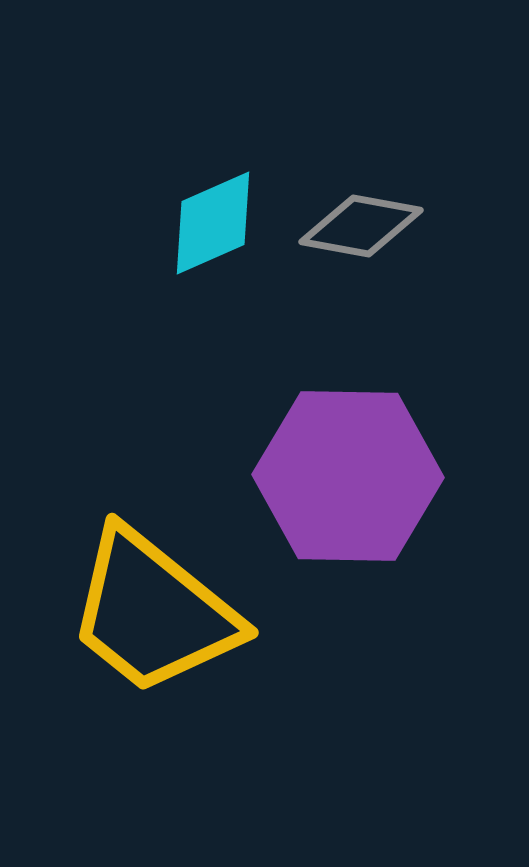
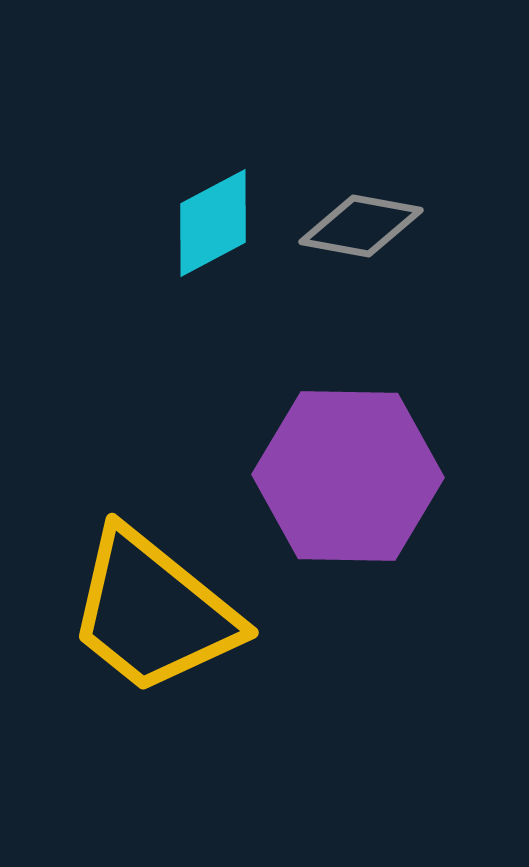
cyan diamond: rotated 4 degrees counterclockwise
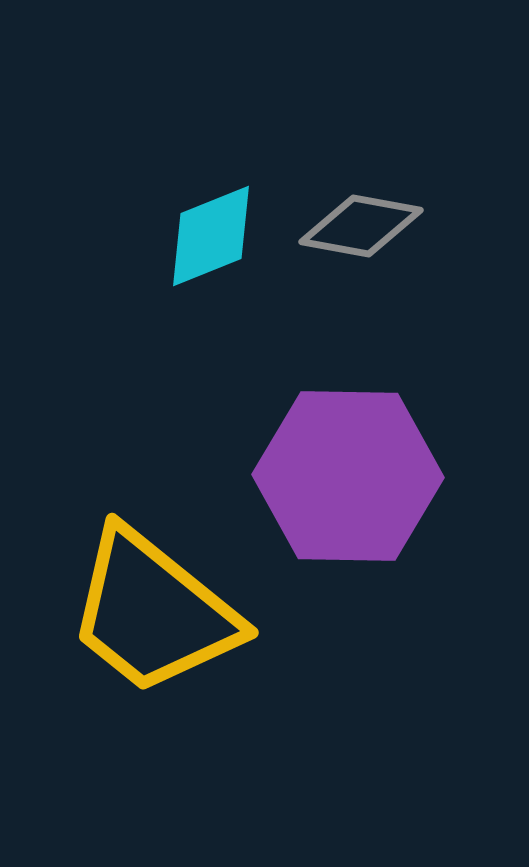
cyan diamond: moved 2 px left, 13 px down; rotated 6 degrees clockwise
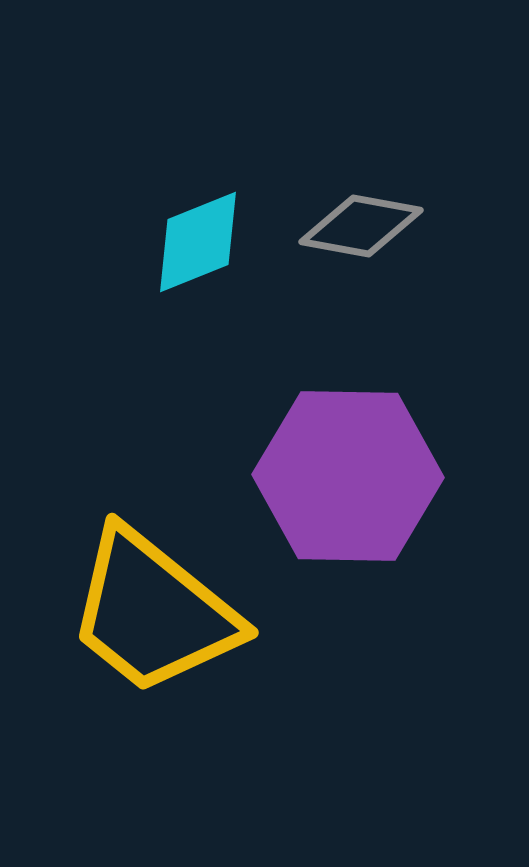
cyan diamond: moved 13 px left, 6 px down
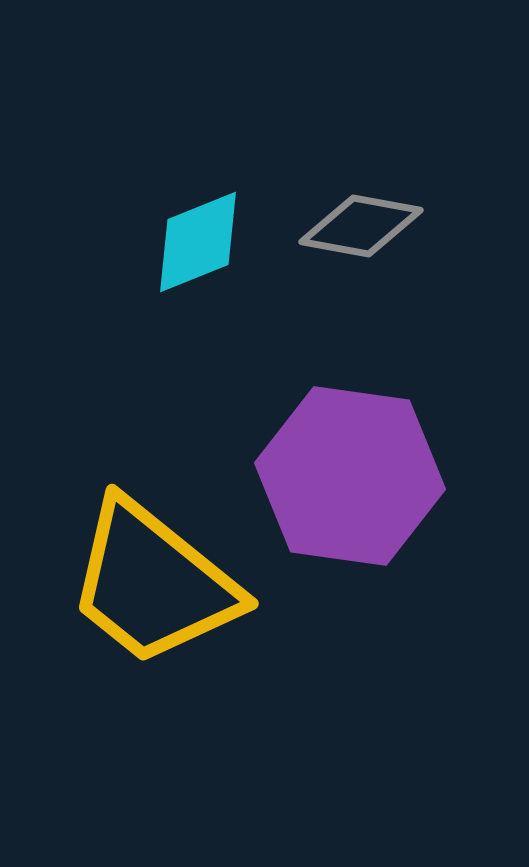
purple hexagon: moved 2 px right; rotated 7 degrees clockwise
yellow trapezoid: moved 29 px up
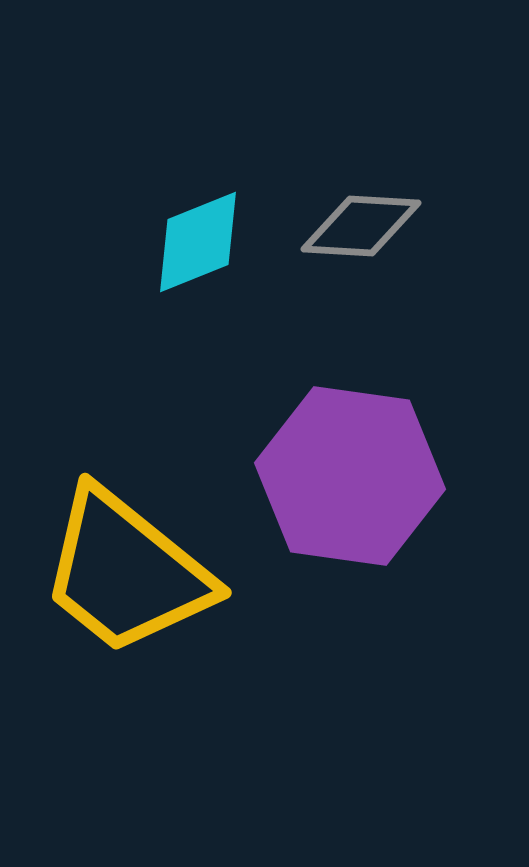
gray diamond: rotated 7 degrees counterclockwise
yellow trapezoid: moved 27 px left, 11 px up
